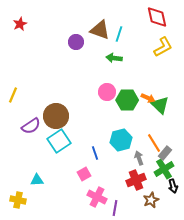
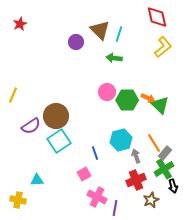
brown triangle: rotated 25 degrees clockwise
yellow L-shape: rotated 10 degrees counterclockwise
gray arrow: moved 3 px left, 2 px up
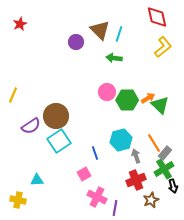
orange arrow: rotated 56 degrees counterclockwise
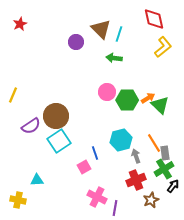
red diamond: moved 3 px left, 2 px down
brown triangle: moved 1 px right, 1 px up
gray rectangle: rotated 48 degrees counterclockwise
pink square: moved 7 px up
black arrow: rotated 128 degrees counterclockwise
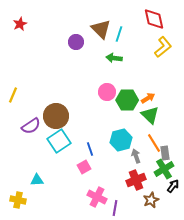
green triangle: moved 10 px left, 10 px down
blue line: moved 5 px left, 4 px up
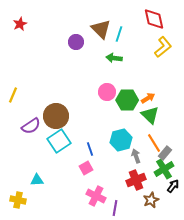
gray rectangle: rotated 48 degrees clockwise
pink square: moved 2 px right, 1 px down
pink cross: moved 1 px left, 1 px up
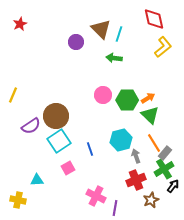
pink circle: moved 4 px left, 3 px down
pink square: moved 18 px left
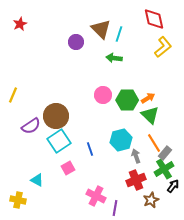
cyan triangle: rotated 32 degrees clockwise
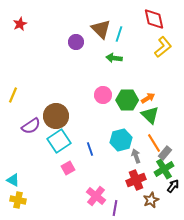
cyan triangle: moved 24 px left
pink cross: rotated 12 degrees clockwise
